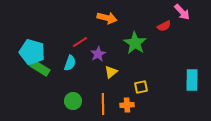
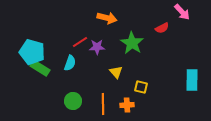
red semicircle: moved 2 px left, 2 px down
green star: moved 3 px left
purple star: moved 1 px left, 7 px up; rotated 28 degrees clockwise
yellow triangle: moved 5 px right; rotated 32 degrees counterclockwise
yellow square: rotated 24 degrees clockwise
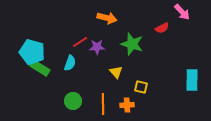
green star: moved 1 px down; rotated 15 degrees counterclockwise
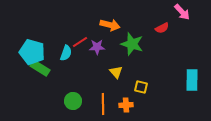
orange arrow: moved 3 px right, 7 px down
cyan semicircle: moved 4 px left, 10 px up
orange cross: moved 1 px left
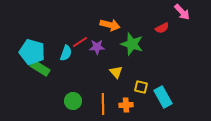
cyan rectangle: moved 29 px left, 17 px down; rotated 30 degrees counterclockwise
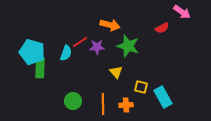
pink arrow: rotated 12 degrees counterclockwise
green star: moved 4 px left, 2 px down
green rectangle: rotated 60 degrees clockwise
